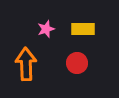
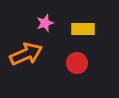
pink star: moved 1 px left, 6 px up
orange arrow: moved 10 px up; rotated 68 degrees clockwise
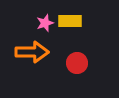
yellow rectangle: moved 13 px left, 8 px up
orange arrow: moved 6 px right, 2 px up; rotated 24 degrees clockwise
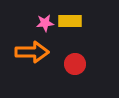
pink star: rotated 12 degrees clockwise
red circle: moved 2 px left, 1 px down
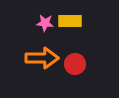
pink star: rotated 12 degrees clockwise
orange arrow: moved 10 px right, 6 px down
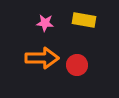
yellow rectangle: moved 14 px right, 1 px up; rotated 10 degrees clockwise
red circle: moved 2 px right, 1 px down
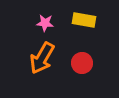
orange arrow: rotated 120 degrees clockwise
red circle: moved 5 px right, 2 px up
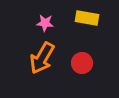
yellow rectangle: moved 3 px right, 2 px up
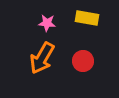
pink star: moved 2 px right
red circle: moved 1 px right, 2 px up
